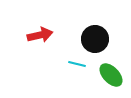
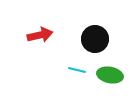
cyan line: moved 6 px down
green ellipse: moved 1 px left; rotated 35 degrees counterclockwise
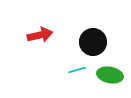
black circle: moved 2 px left, 3 px down
cyan line: rotated 30 degrees counterclockwise
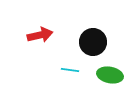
cyan line: moved 7 px left; rotated 24 degrees clockwise
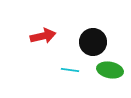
red arrow: moved 3 px right, 1 px down
green ellipse: moved 5 px up
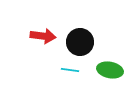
red arrow: rotated 20 degrees clockwise
black circle: moved 13 px left
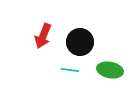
red arrow: rotated 105 degrees clockwise
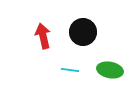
red arrow: rotated 145 degrees clockwise
black circle: moved 3 px right, 10 px up
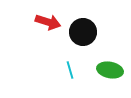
red arrow: moved 5 px right, 14 px up; rotated 120 degrees clockwise
cyan line: rotated 66 degrees clockwise
